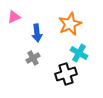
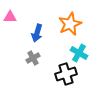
pink triangle: moved 4 px left; rotated 24 degrees clockwise
blue arrow: rotated 24 degrees clockwise
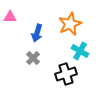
cyan cross: moved 1 px right, 2 px up
gray cross: rotated 16 degrees counterclockwise
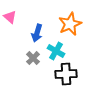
pink triangle: rotated 40 degrees clockwise
cyan cross: moved 24 px left
black cross: rotated 15 degrees clockwise
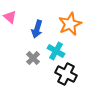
blue arrow: moved 4 px up
black cross: rotated 30 degrees clockwise
